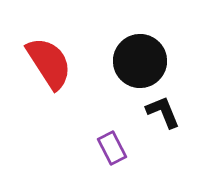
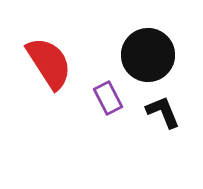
black circle: moved 8 px right, 6 px up
purple rectangle: moved 4 px left, 50 px up
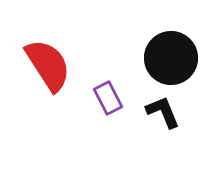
black circle: moved 23 px right, 3 px down
red semicircle: moved 1 px left, 2 px down
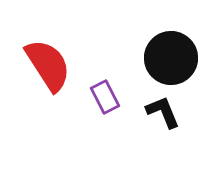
purple rectangle: moved 3 px left, 1 px up
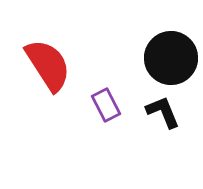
purple rectangle: moved 1 px right, 8 px down
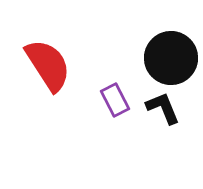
purple rectangle: moved 9 px right, 5 px up
black L-shape: moved 4 px up
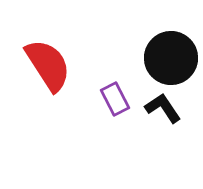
purple rectangle: moved 1 px up
black L-shape: rotated 12 degrees counterclockwise
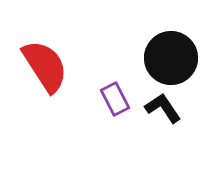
red semicircle: moved 3 px left, 1 px down
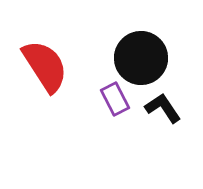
black circle: moved 30 px left
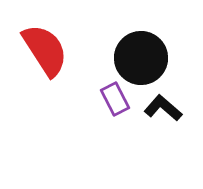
red semicircle: moved 16 px up
black L-shape: rotated 15 degrees counterclockwise
